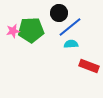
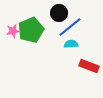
green pentagon: rotated 20 degrees counterclockwise
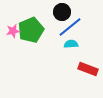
black circle: moved 3 px right, 1 px up
red rectangle: moved 1 px left, 3 px down
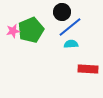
red rectangle: rotated 18 degrees counterclockwise
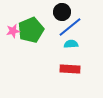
red rectangle: moved 18 px left
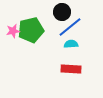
green pentagon: rotated 10 degrees clockwise
red rectangle: moved 1 px right
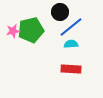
black circle: moved 2 px left
blue line: moved 1 px right
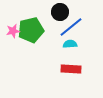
cyan semicircle: moved 1 px left
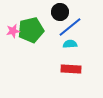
blue line: moved 1 px left
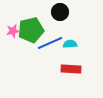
blue line: moved 20 px left, 16 px down; rotated 15 degrees clockwise
